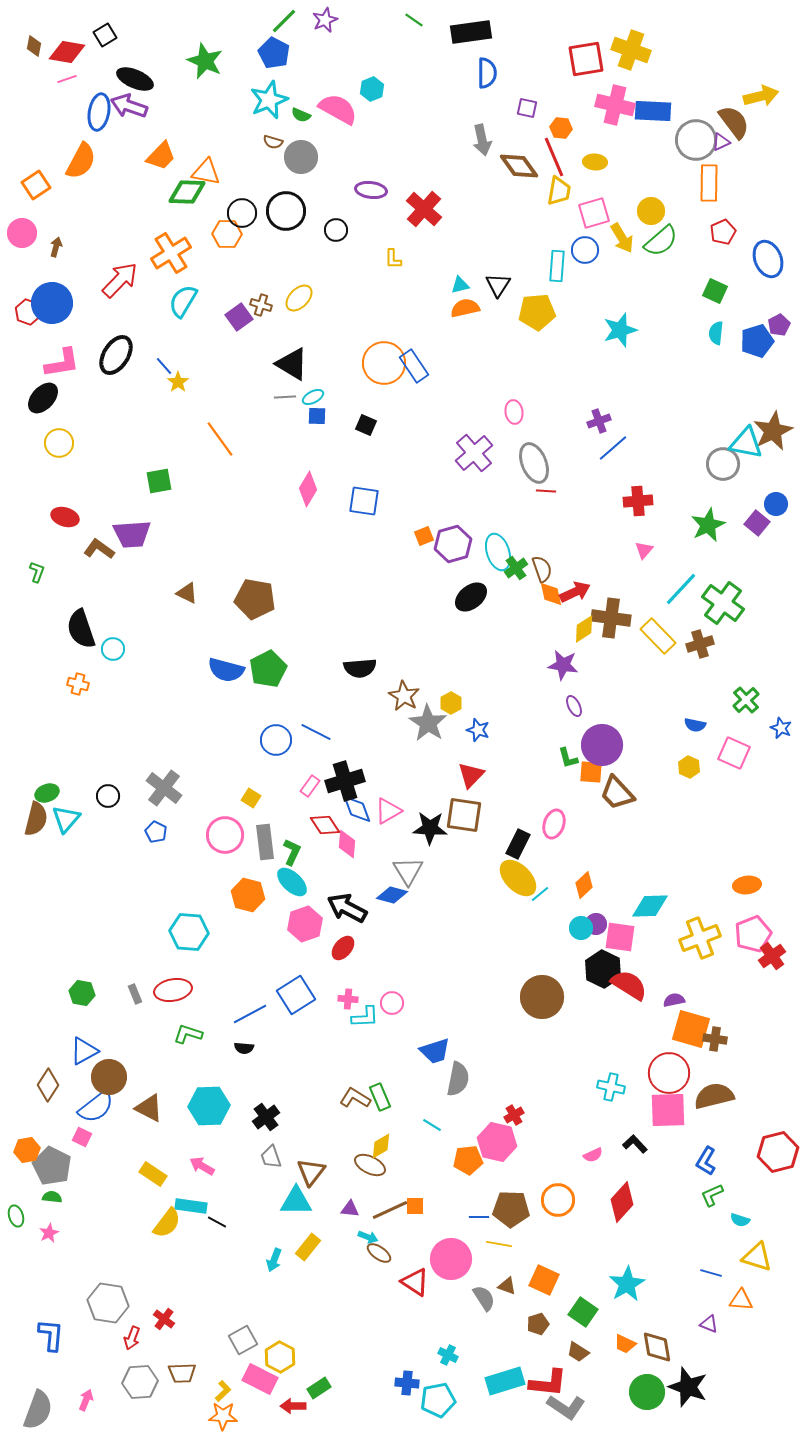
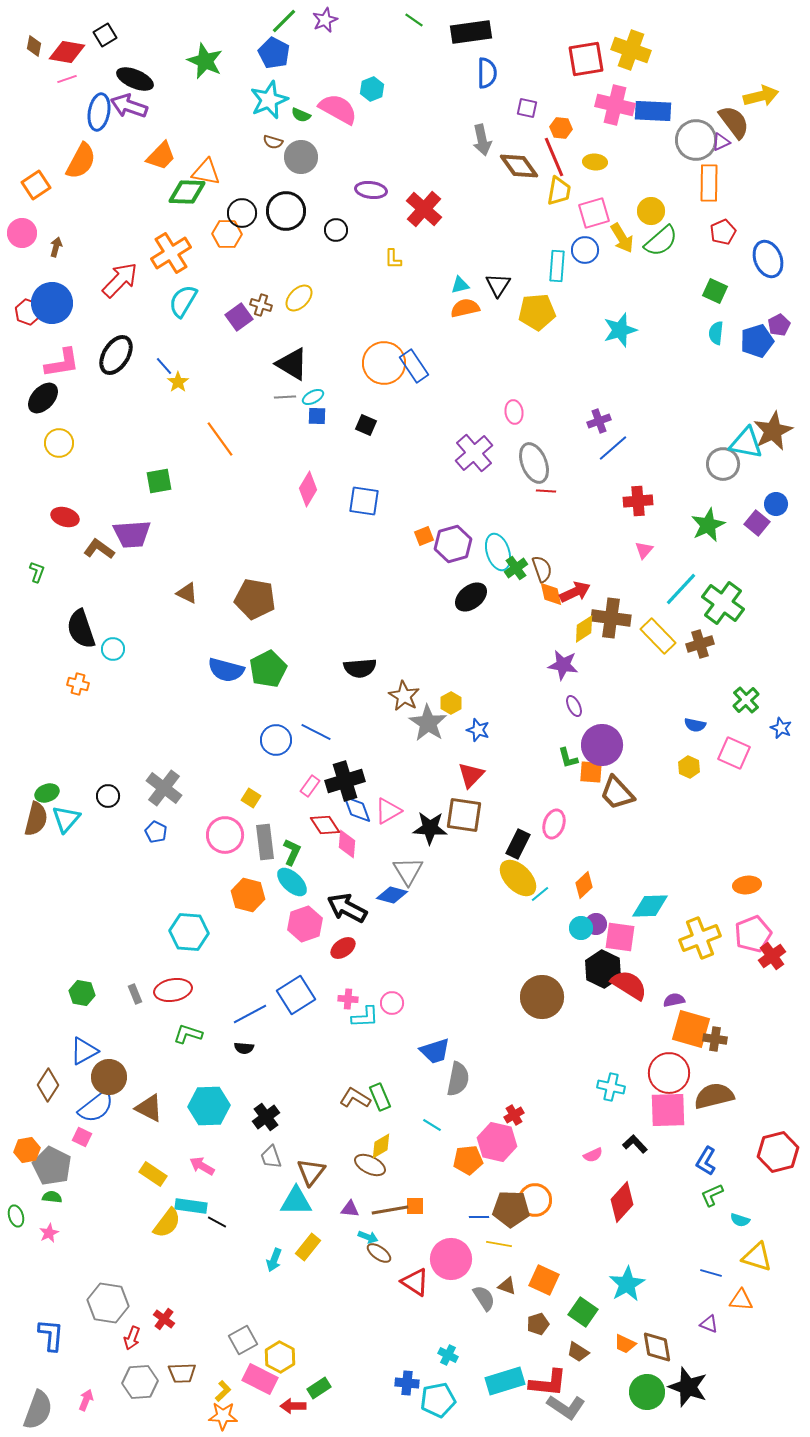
red ellipse at (343, 948): rotated 15 degrees clockwise
orange circle at (558, 1200): moved 23 px left
brown line at (390, 1210): rotated 15 degrees clockwise
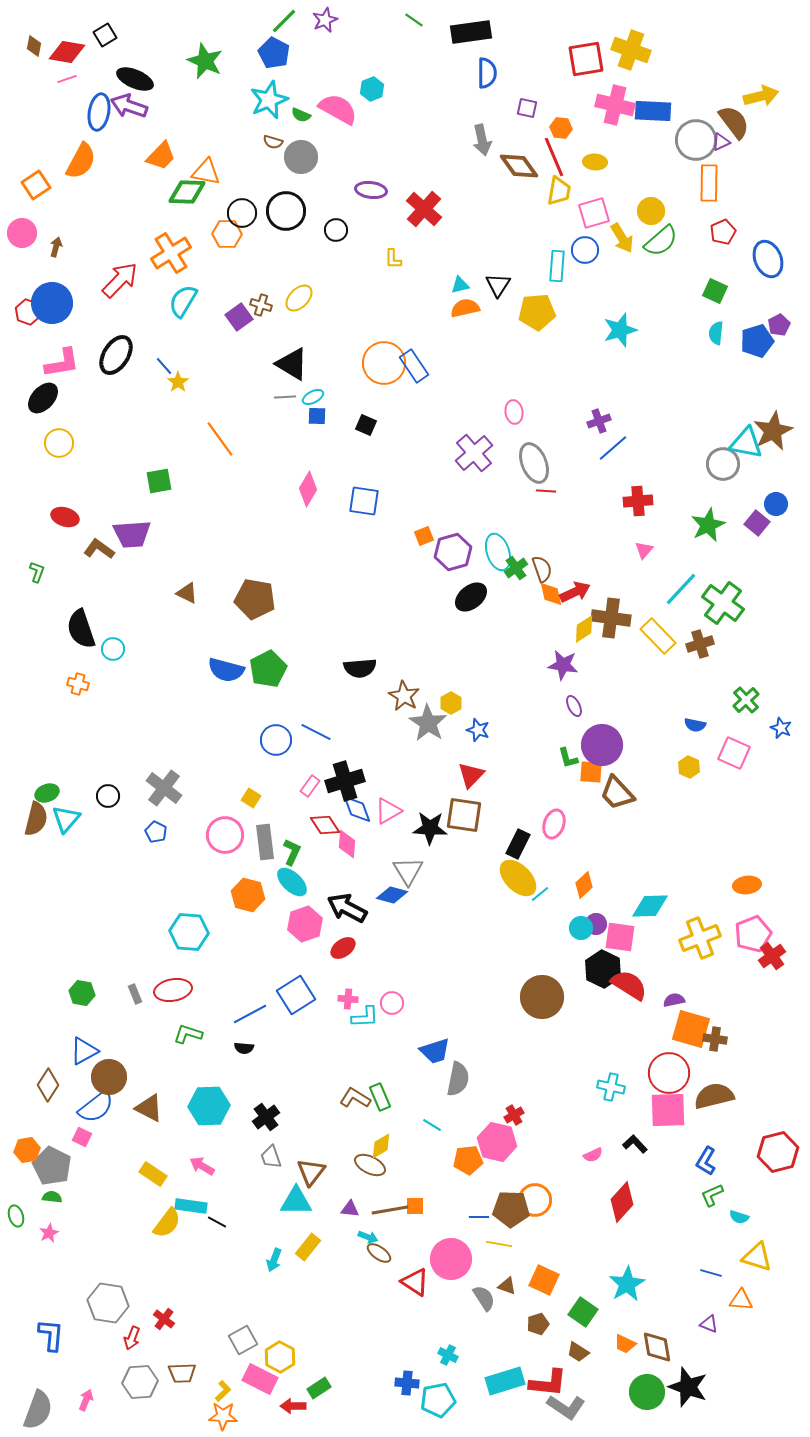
purple hexagon at (453, 544): moved 8 px down
cyan semicircle at (740, 1220): moved 1 px left, 3 px up
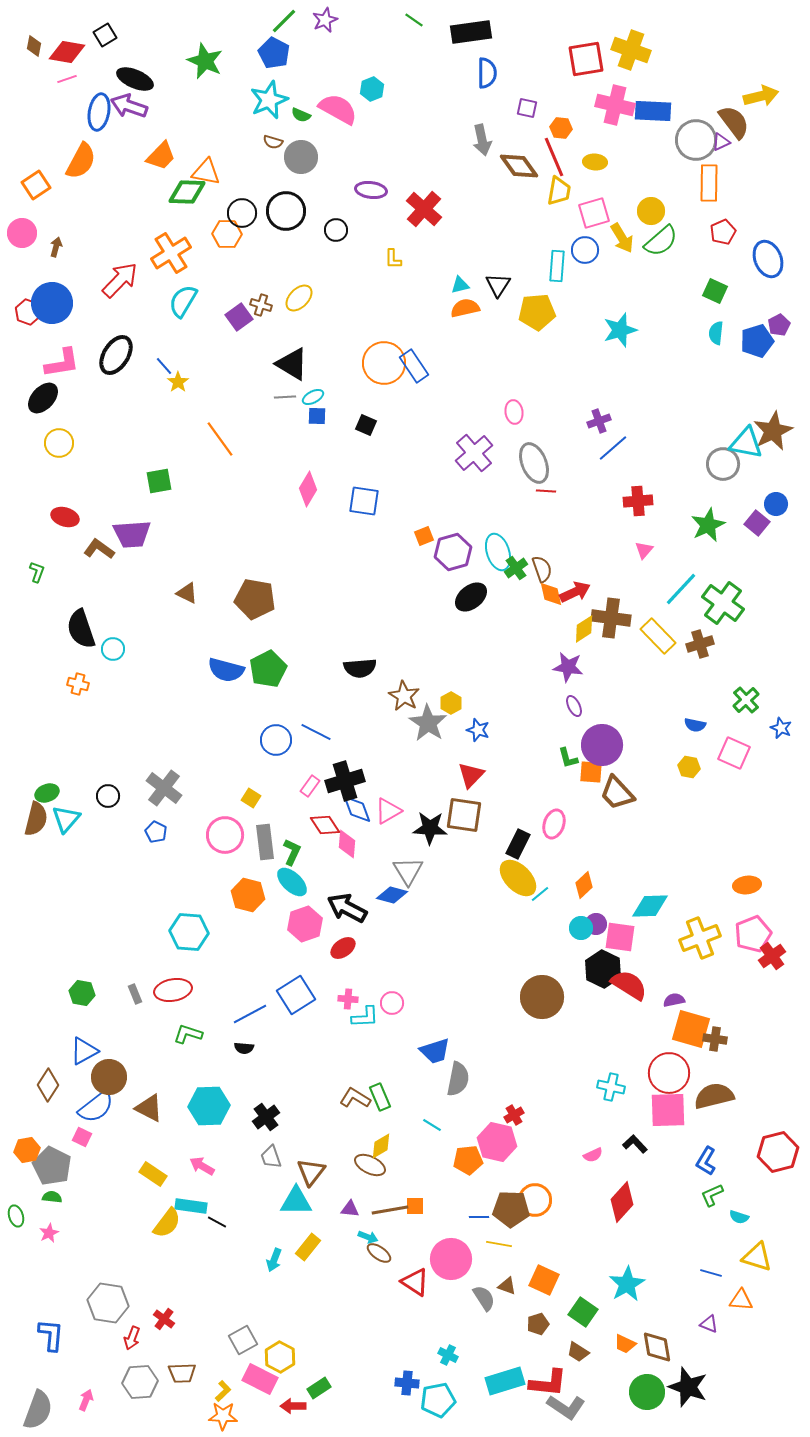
purple star at (563, 665): moved 5 px right, 2 px down
yellow hexagon at (689, 767): rotated 15 degrees counterclockwise
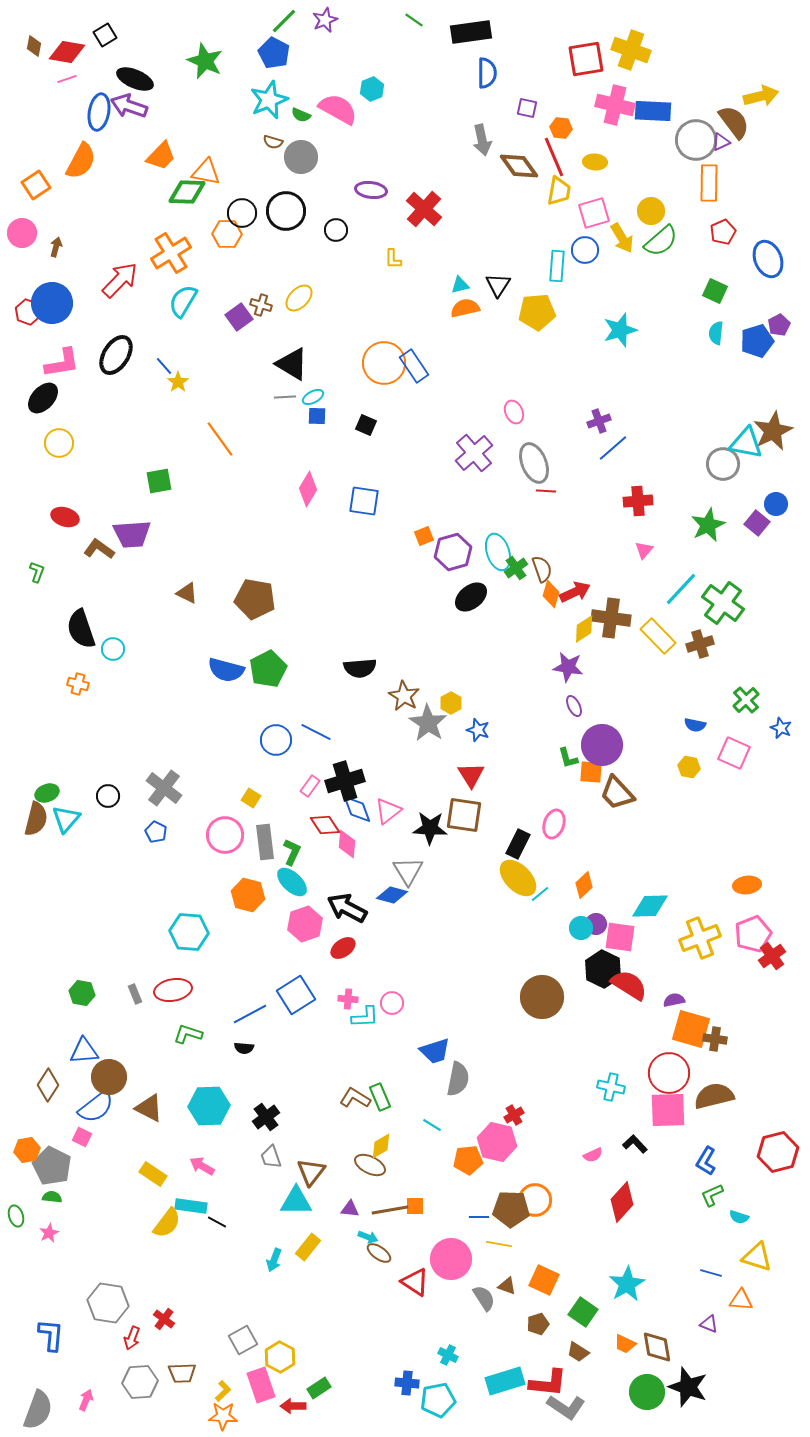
pink ellipse at (514, 412): rotated 15 degrees counterclockwise
orange diamond at (551, 594): rotated 28 degrees clockwise
red triangle at (471, 775): rotated 16 degrees counterclockwise
pink triangle at (388, 811): rotated 8 degrees counterclockwise
blue triangle at (84, 1051): rotated 24 degrees clockwise
pink rectangle at (260, 1379): moved 1 px right, 6 px down; rotated 44 degrees clockwise
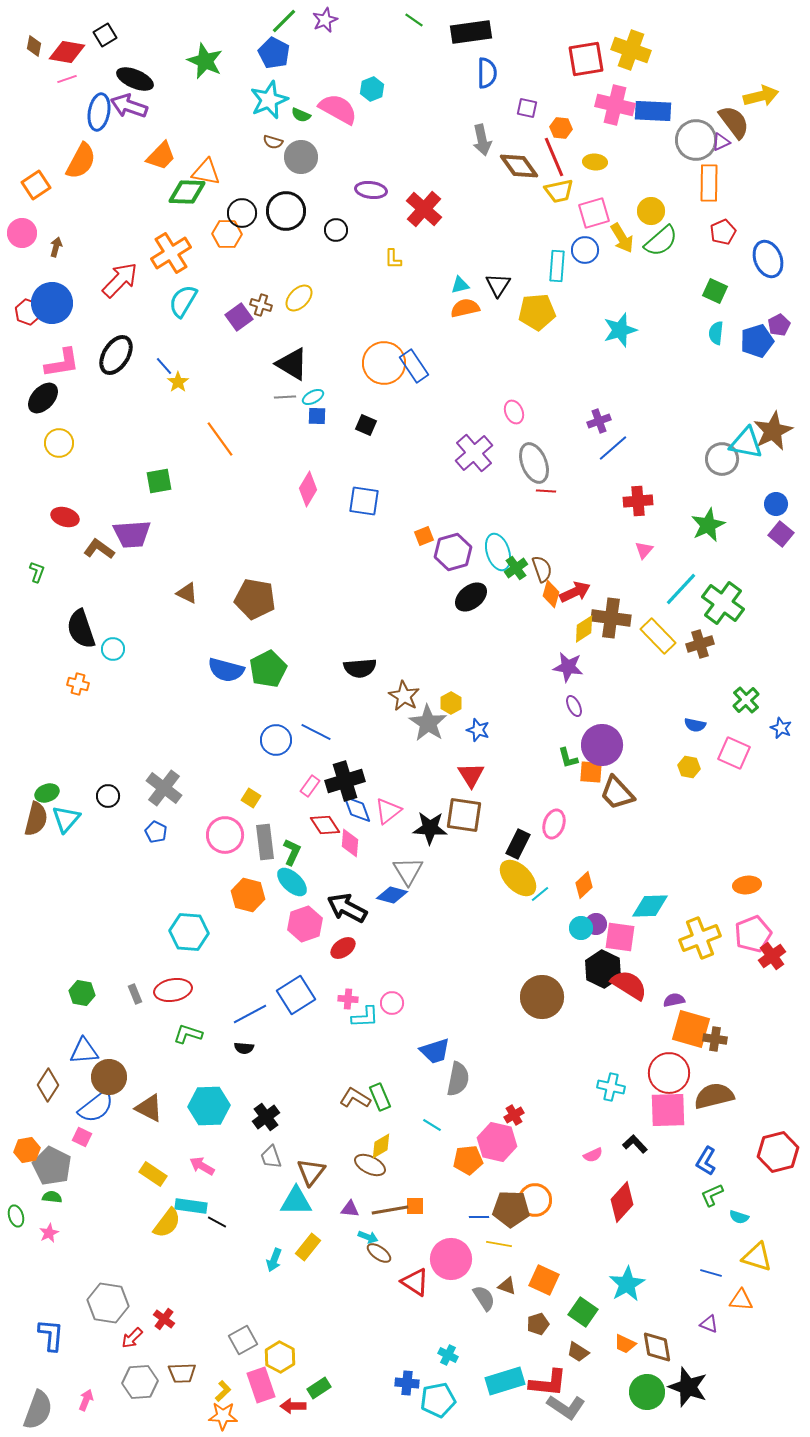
yellow trapezoid at (559, 191): rotated 68 degrees clockwise
gray circle at (723, 464): moved 1 px left, 5 px up
purple square at (757, 523): moved 24 px right, 11 px down
pink diamond at (347, 844): moved 3 px right, 1 px up
red arrow at (132, 1338): rotated 25 degrees clockwise
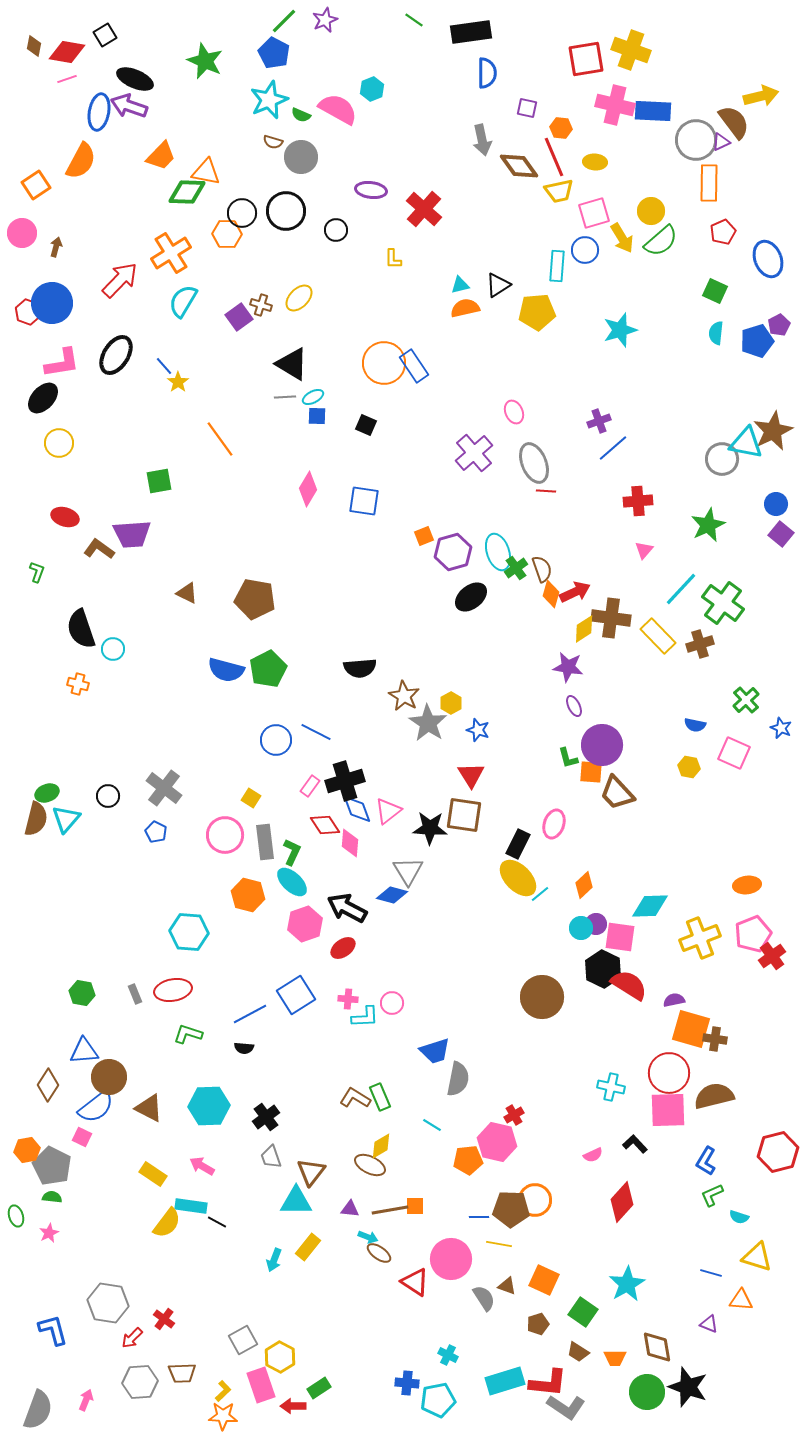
black triangle at (498, 285): rotated 24 degrees clockwise
blue L-shape at (51, 1335): moved 2 px right, 5 px up; rotated 20 degrees counterclockwise
orange trapezoid at (625, 1344): moved 10 px left, 14 px down; rotated 25 degrees counterclockwise
